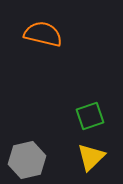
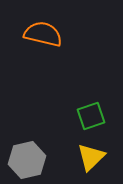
green square: moved 1 px right
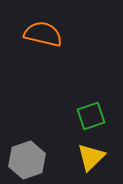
gray hexagon: rotated 6 degrees counterclockwise
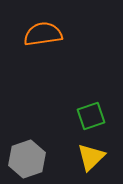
orange semicircle: rotated 21 degrees counterclockwise
gray hexagon: moved 1 px up
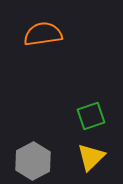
gray hexagon: moved 6 px right, 2 px down; rotated 9 degrees counterclockwise
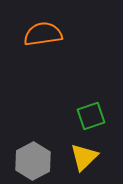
yellow triangle: moved 7 px left
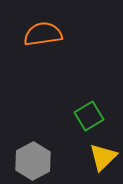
green square: moved 2 px left; rotated 12 degrees counterclockwise
yellow triangle: moved 19 px right
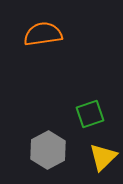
green square: moved 1 px right, 2 px up; rotated 12 degrees clockwise
gray hexagon: moved 15 px right, 11 px up
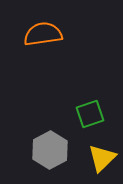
gray hexagon: moved 2 px right
yellow triangle: moved 1 px left, 1 px down
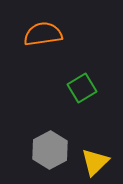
green square: moved 8 px left, 26 px up; rotated 12 degrees counterclockwise
yellow triangle: moved 7 px left, 4 px down
